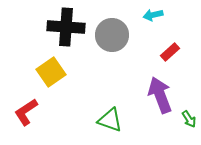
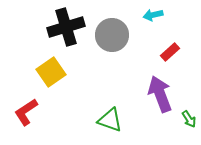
black cross: rotated 21 degrees counterclockwise
purple arrow: moved 1 px up
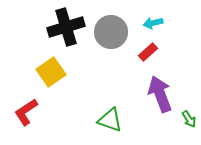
cyan arrow: moved 8 px down
gray circle: moved 1 px left, 3 px up
red rectangle: moved 22 px left
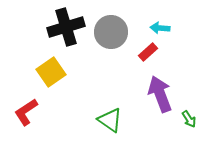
cyan arrow: moved 7 px right, 5 px down; rotated 18 degrees clockwise
green triangle: rotated 16 degrees clockwise
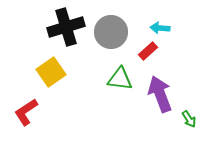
red rectangle: moved 1 px up
green triangle: moved 10 px right, 41 px up; rotated 28 degrees counterclockwise
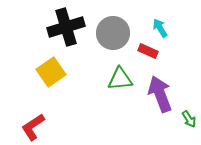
cyan arrow: rotated 54 degrees clockwise
gray circle: moved 2 px right, 1 px down
red rectangle: rotated 66 degrees clockwise
green triangle: rotated 12 degrees counterclockwise
red L-shape: moved 7 px right, 15 px down
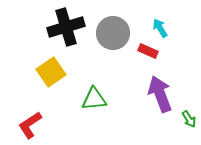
green triangle: moved 26 px left, 20 px down
red L-shape: moved 3 px left, 2 px up
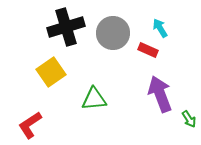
red rectangle: moved 1 px up
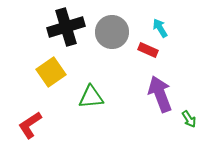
gray circle: moved 1 px left, 1 px up
green triangle: moved 3 px left, 2 px up
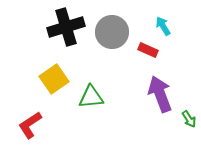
cyan arrow: moved 3 px right, 2 px up
yellow square: moved 3 px right, 7 px down
